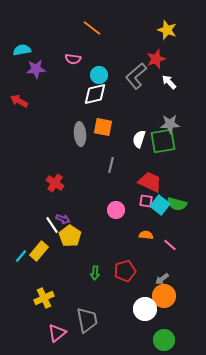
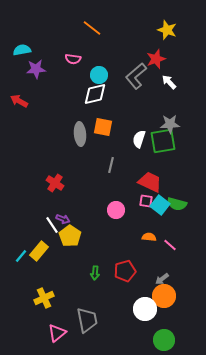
orange semicircle: moved 3 px right, 2 px down
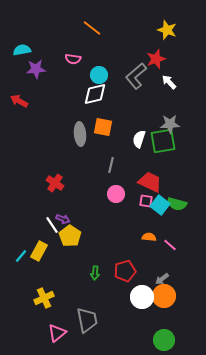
pink circle: moved 16 px up
yellow rectangle: rotated 12 degrees counterclockwise
white circle: moved 3 px left, 12 px up
